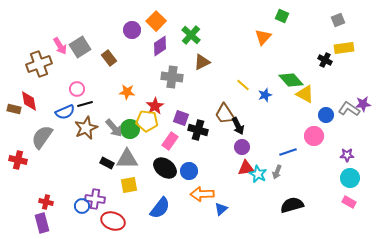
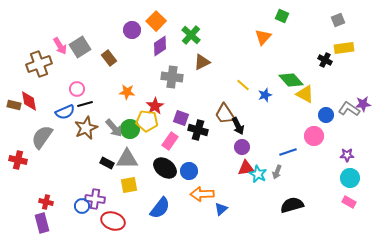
brown rectangle at (14, 109): moved 4 px up
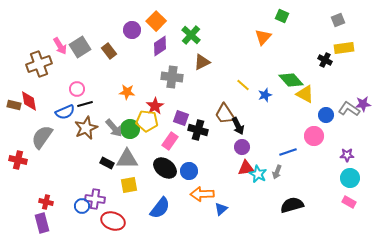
brown rectangle at (109, 58): moved 7 px up
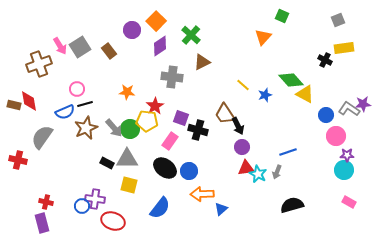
pink circle at (314, 136): moved 22 px right
cyan circle at (350, 178): moved 6 px left, 8 px up
yellow square at (129, 185): rotated 24 degrees clockwise
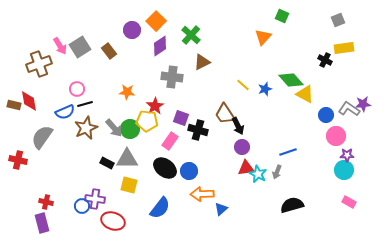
blue star at (265, 95): moved 6 px up
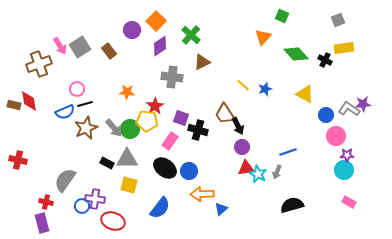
green diamond at (291, 80): moved 5 px right, 26 px up
gray semicircle at (42, 137): moved 23 px right, 43 px down
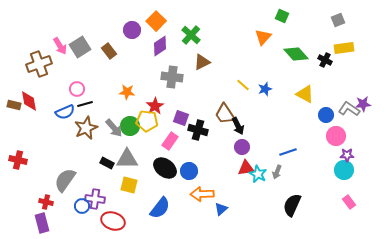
green circle at (130, 129): moved 3 px up
pink rectangle at (349, 202): rotated 24 degrees clockwise
black semicircle at (292, 205): rotated 50 degrees counterclockwise
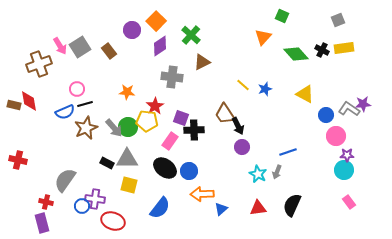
black cross at (325, 60): moved 3 px left, 10 px up
green circle at (130, 126): moved 2 px left, 1 px down
black cross at (198, 130): moved 4 px left; rotated 18 degrees counterclockwise
red triangle at (246, 168): moved 12 px right, 40 px down
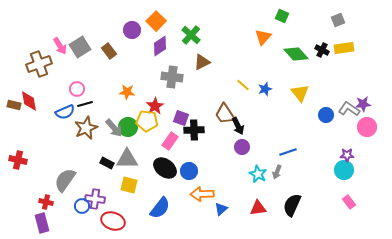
yellow triangle at (305, 94): moved 5 px left, 1 px up; rotated 24 degrees clockwise
pink circle at (336, 136): moved 31 px right, 9 px up
